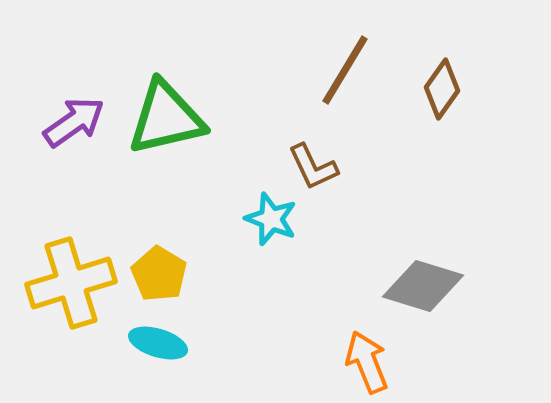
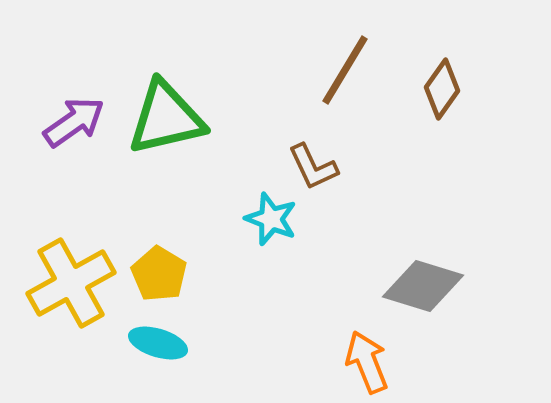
yellow cross: rotated 12 degrees counterclockwise
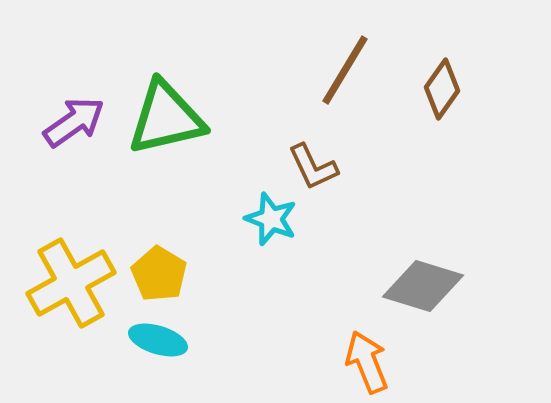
cyan ellipse: moved 3 px up
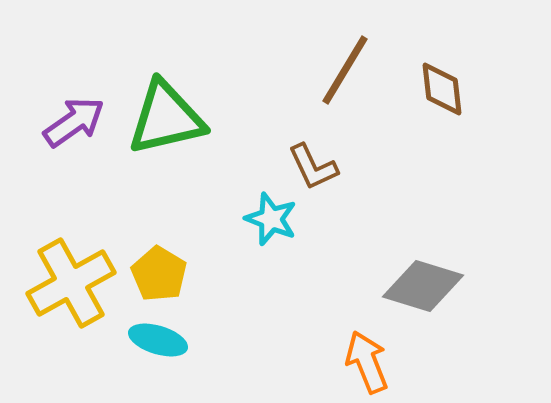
brown diamond: rotated 42 degrees counterclockwise
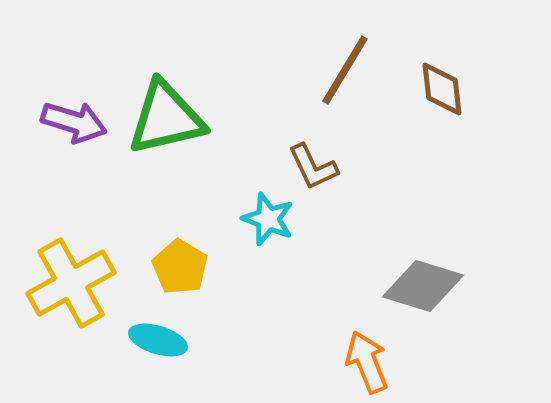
purple arrow: rotated 52 degrees clockwise
cyan star: moved 3 px left
yellow pentagon: moved 21 px right, 7 px up
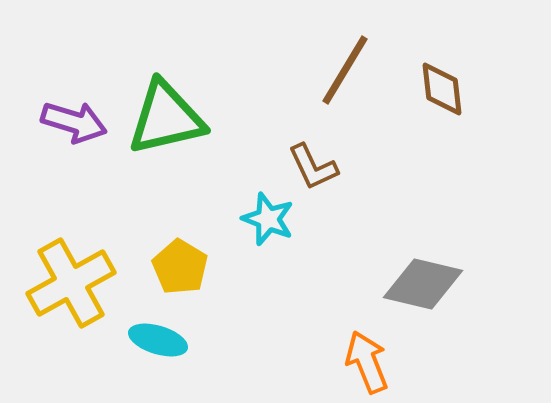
gray diamond: moved 2 px up; rotated 4 degrees counterclockwise
